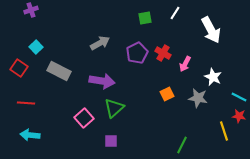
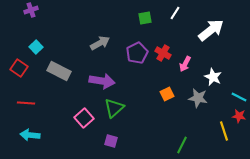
white arrow: rotated 100 degrees counterclockwise
purple square: rotated 16 degrees clockwise
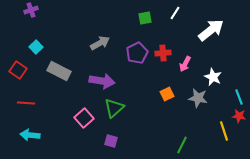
red cross: rotated 35 degrees counterclockwise
red square: moved 1 px left, 2 px down
cyan line: rotated 42 degrees clockwise
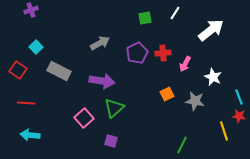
gray star: moved 3 px left, 3 px down
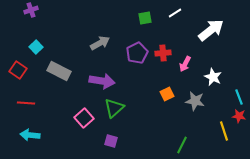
white line: rotated 24 degrees clockwise
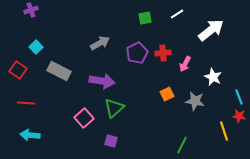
white line: moved 2 px right, 1 px down
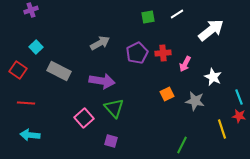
green square: moved 3 px right, 1 px up
green triangle: rotated 30 degrees counterclockwise
yellow line: moved 2 px left, 2 px up
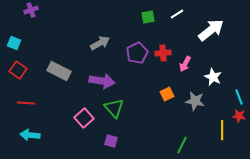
cyan square: moved 22 px left, 4 px up; rotated 24 degrees counterclockwise
yellow line: moved 1 px down; rotated 18 degrees clockwise
